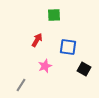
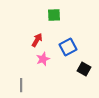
blue square: rotated 36 degrees counterclockwise
pink star: moved 2 px left, 7 px up
gray line: rotated 32 degrees counterclockwise
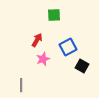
black square: moved 2 px left, 3 px up
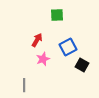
green square: moved 3 px right
black square: moved 1 px up
gray line: moved 3 px right
